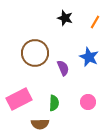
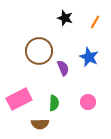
brown circle: moved 4 px right, 2 px up
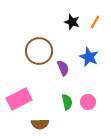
black star: moved 7 px right, 4 px down
green semicircle: moved 13 px right, 1 px up; rotated 14 degrees counterclockwise
